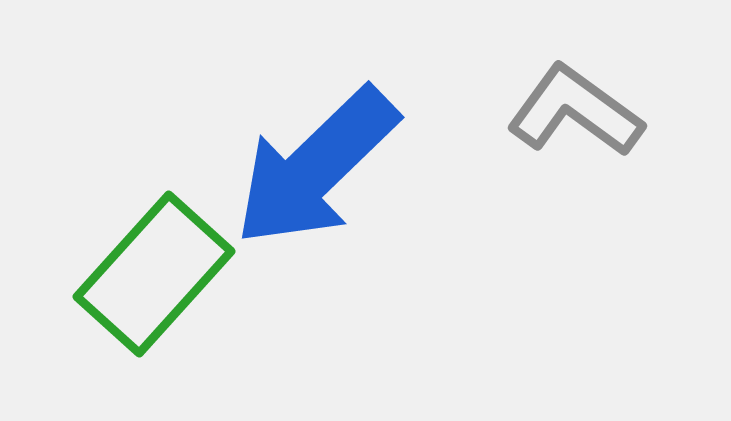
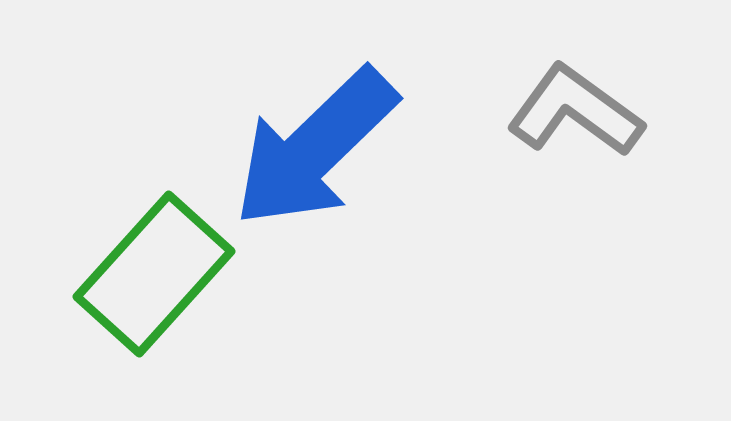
blue arrow: moved 1 px left, 19 px up
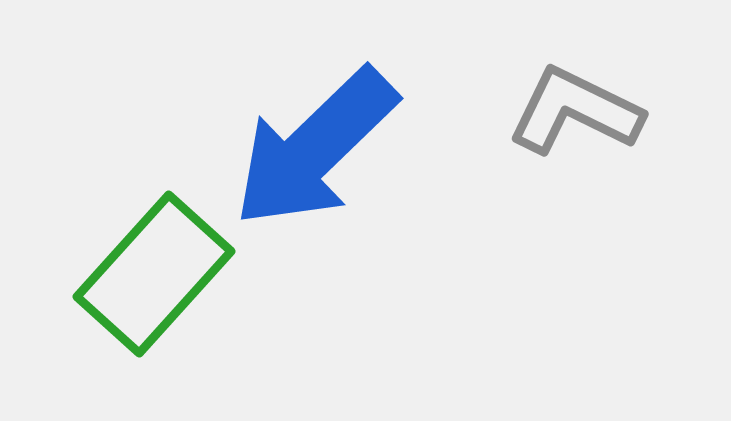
gray L-shape: rotated 10 degrees counterclockwise
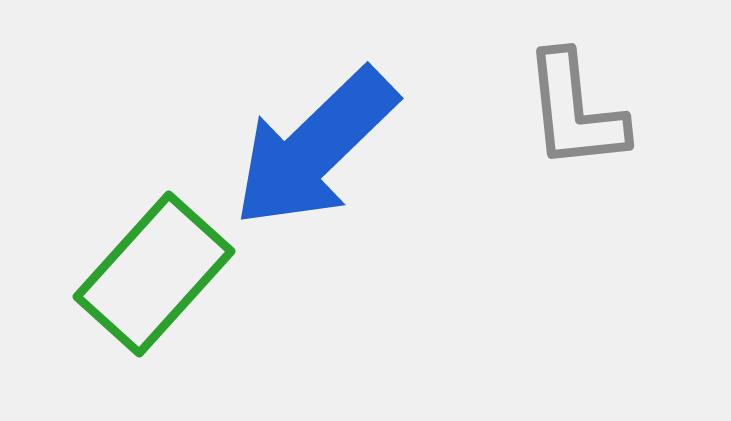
gray L-shape: rotated 122 degrees counterclockwise
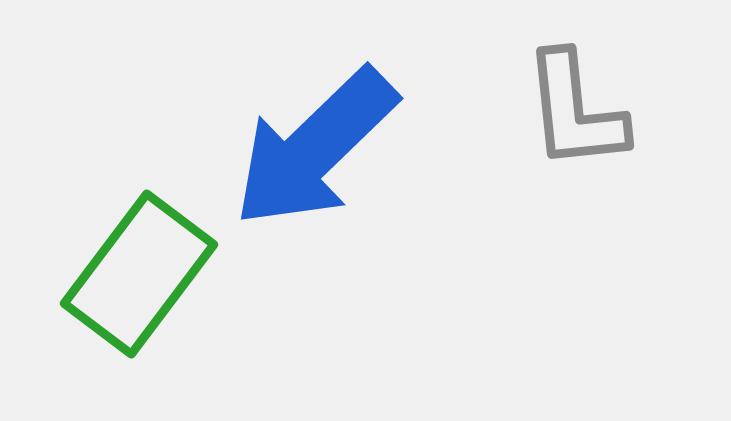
green rectangle: moved 15 px left; rotated 5 degrees counterclockwise
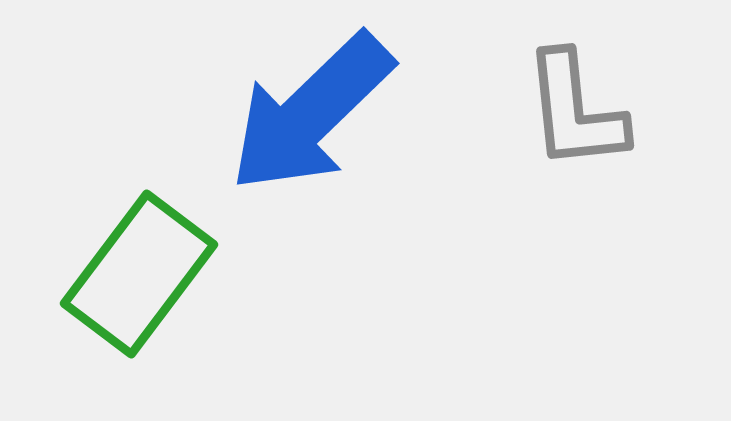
blue arrow: moved 4 px left, 35 px up
